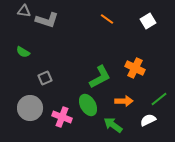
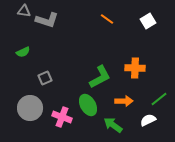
green semicircle: rotated 56 degrees counterclockwise
orange cross: rotated 24 degrees counterclockwise
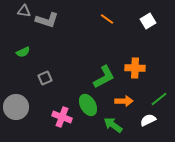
green L-shape: moved 4 px right
gray circle: moved 14 px left, 1 px up
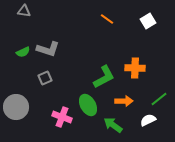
gray L-shape: moved 1 px right, 29 px down
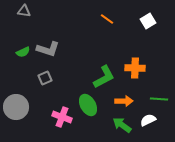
green line: rotated 42 degrees clockwise
green arrow: moved 9 px right
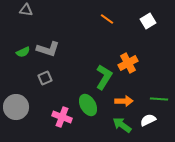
gray triangle: moved 2 px right, 1 px up
orange cross: moved 7 px left, 5 px up; rotated 30 degrees counterclockwise
green L-shape: rotated 30 degrees counterclockwise
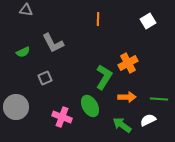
orange line: moved 9 px left; rotated 56 degrees clockwise
gray L-shape: moved 5 px right, 6 px up; rotated 45 degrees clockwise
orange arrow: moved 3 px right, 4 px up
green ellipse: moved 2 px right, 1 px down
